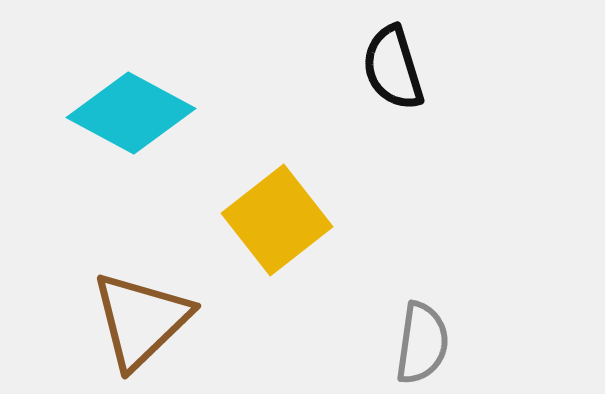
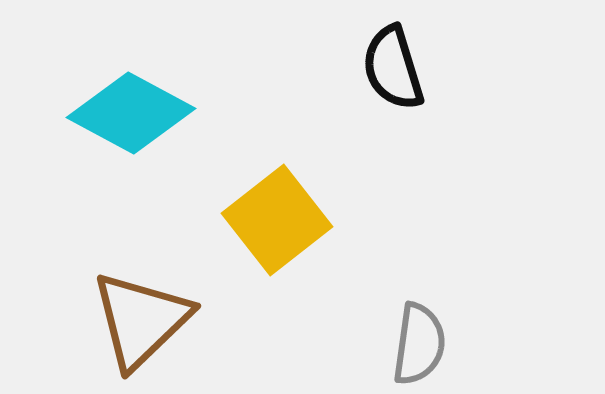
gray semicircle: moved 3 px left, 1 px down
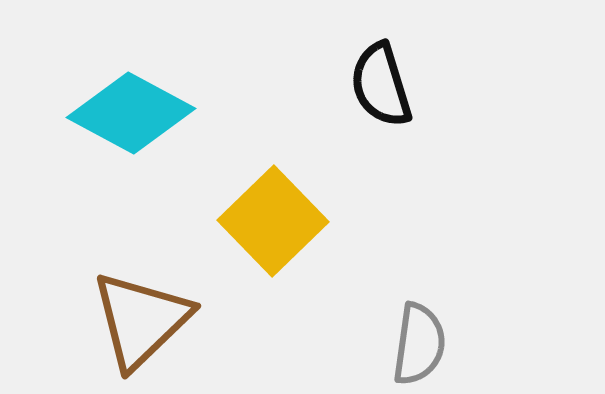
black semicircle: moved 12 px left, 17 px down
yellow square: moved 4 px left, 1 px down; rotated 6 degrees counterclockwise
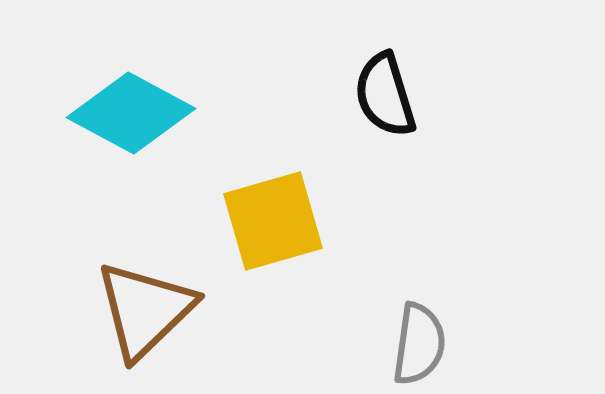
black semicircle: moved 4 px right, 10 px down
yellow square: rotated 28 degrees clockwise
brown triangle: moved 4 px right, 10 px up
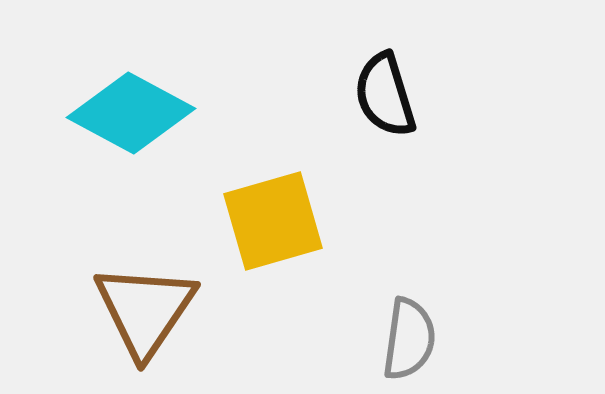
brown triangle: rotated 12 degrees counterclockwise
gray semicircle: moved 10 px left, 5 px up
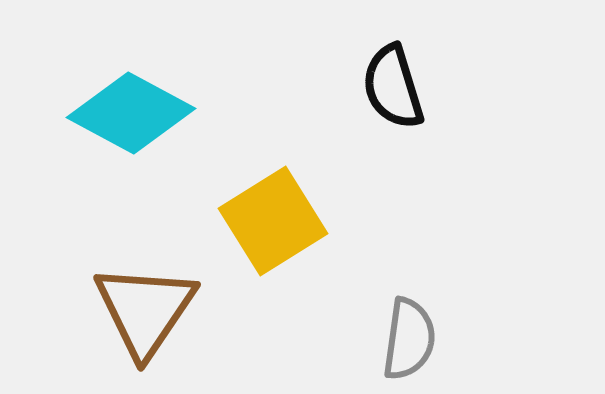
black semicircle: moved 8 px right, 8 px up
yellow square: rotated 16 degrees counterclockwise
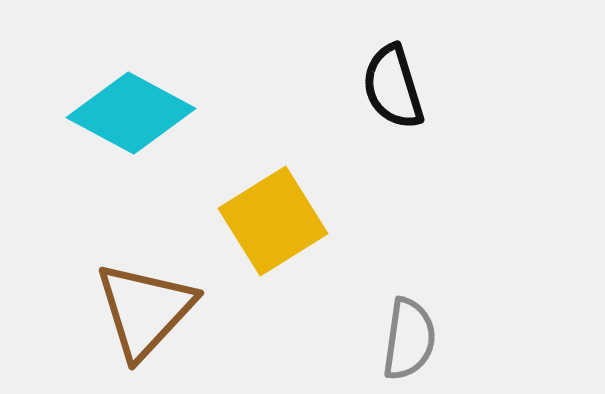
brown triangle: rotated 9 degrees clockwise
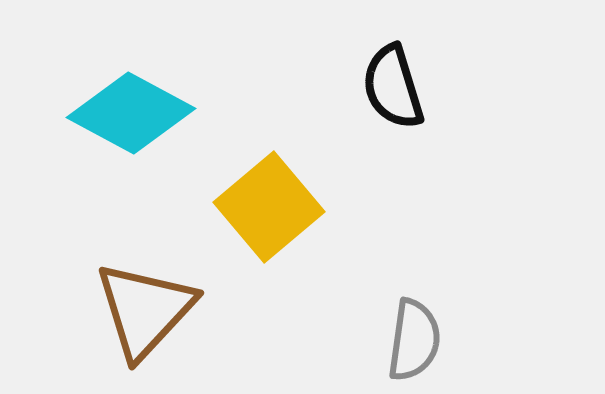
yellow square: moved 4 px left, 14 px up; rotated 8 degrees counterclockwise
gray semicircle: moved 5 px right, 1 px down
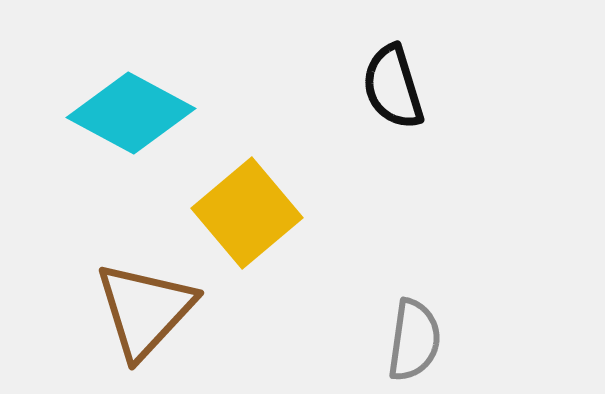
yellow square: moved 22 px left, 6 px down
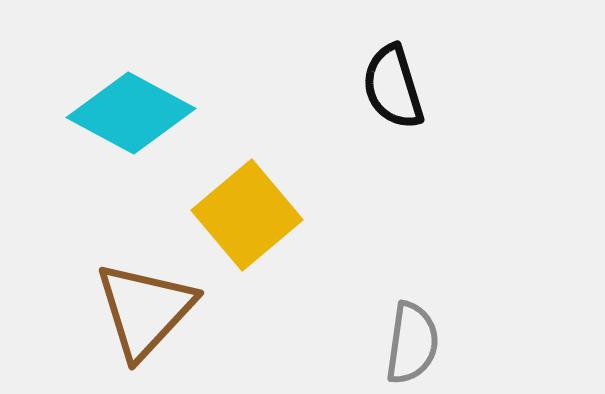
yellow square: moved 2 px down
gray semicircle: moved 2 px left, 3 px down
